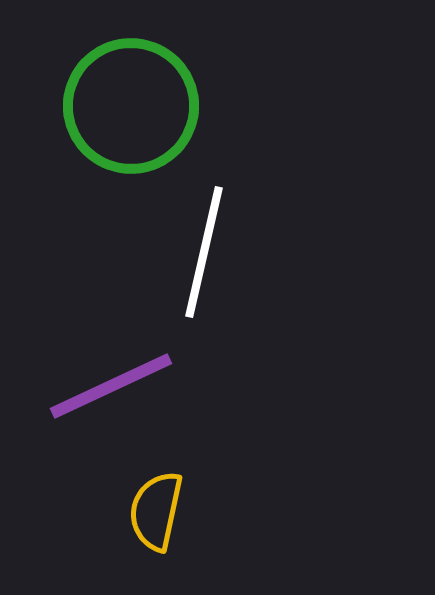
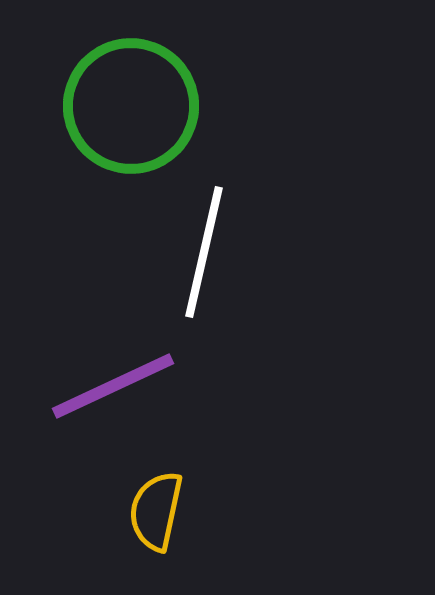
purple line: moved 2 px right
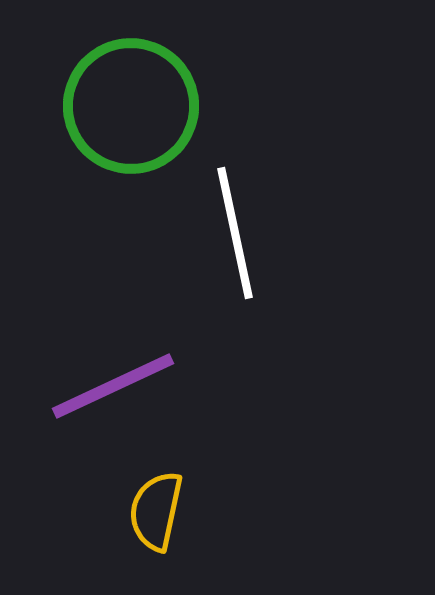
white line: moved 31 px right, 19 px up; rotated 25 degrees counterclockwise
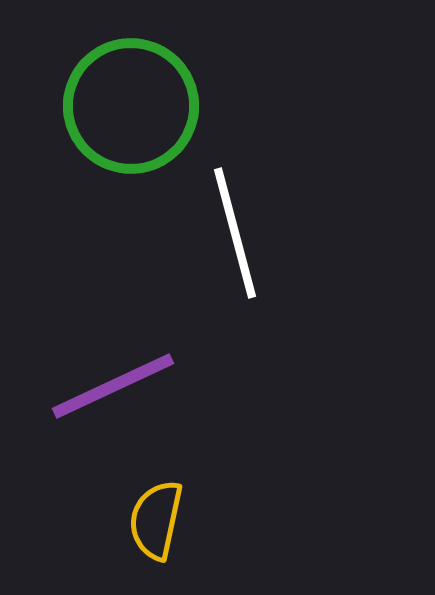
white line: rotated 3 degrees counterclockwise
yellow semicircle: moved 9 px down
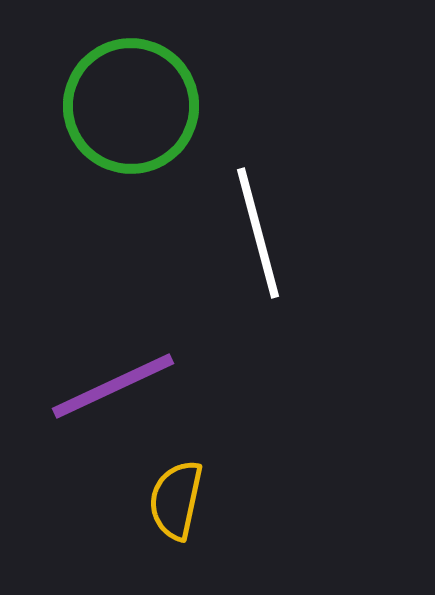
white line: moved 23 px right
yellow semicircle: moved 20 px right, 20 px up
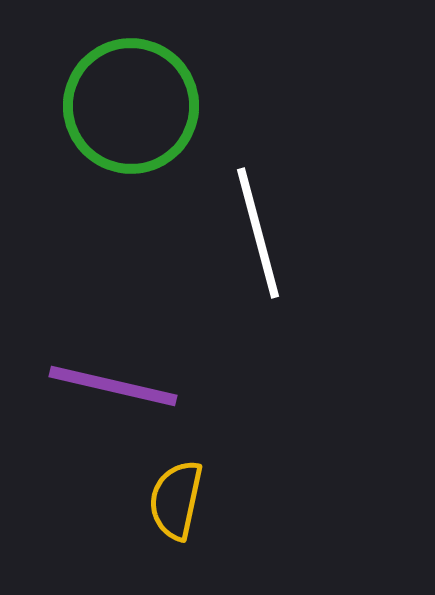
purple line: rotated 38 degrees clockwise
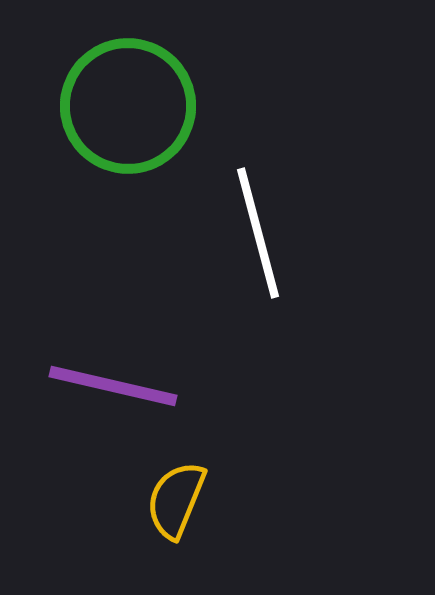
green circle: moved 3 px left
yellow semicircle: rotated 10 degrees clockwise
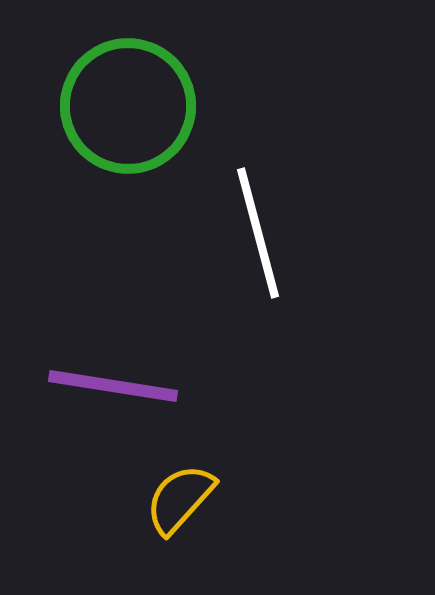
purple line: rotated 4 degrees counterclockwise
yellow semicircle: moved 4 px right, 1 px up; rotated 20 degrees clockwise
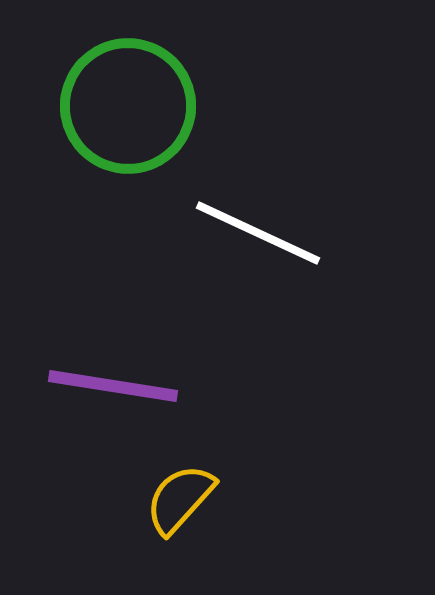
white line: rotated 50 degrees counterclockwise
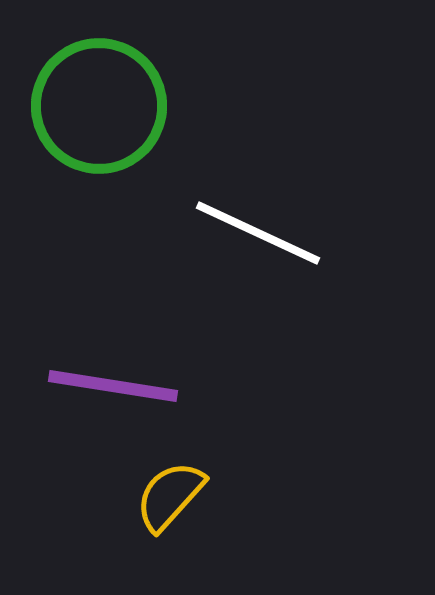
green circle: moved 29 px left
yellow semicircle: moved 10 px left, 3 px up
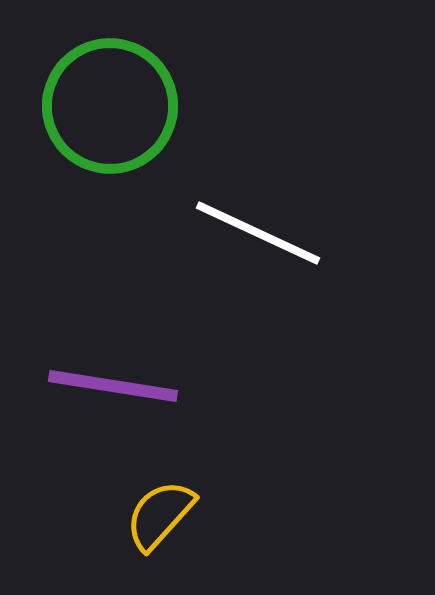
green circle: moved 11 px right
yellow semicircle: moved 10 px left, 19 px down
